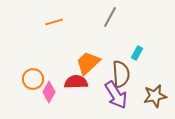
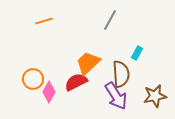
gray line: moved 3 px down
orange line: moved 10 px left, 1 px up
red semicircle: rotated 25 degrees counterclockwise
purple arrow: moved 1 px down
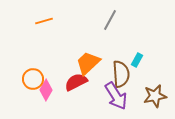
cyan rectangle: moved 7 px down
pink diamond: moved 3 px left, 2 px up
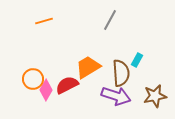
orange trapezoid: moved 4 px down; rotated 12 degrees clockwise
brown semicircle: moved 1 px up
red semicircle: moved 9 px left, 3 px down
purple arrow: rotated 40 degrees counterclockwise
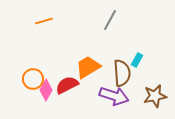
brown semicircle: moved 1 px right
purple arrow: moved 2 px left
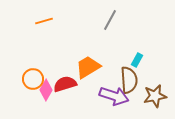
brown semicircle: moved 7 px right, 7 px down
red semicircle: moved 2 px left, 1 px up; rotated 10 degrees clockwise
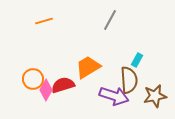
red semicircle: moved 2 px left, 1 px down
